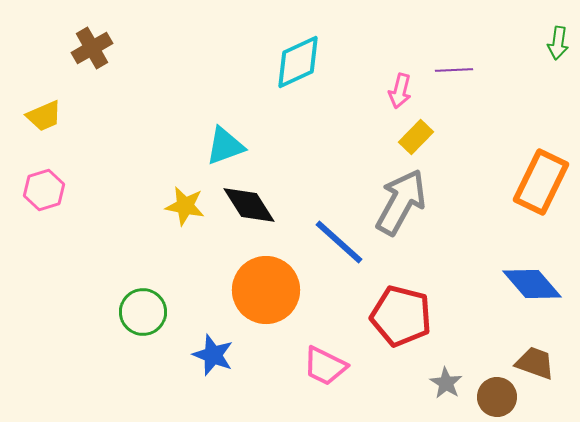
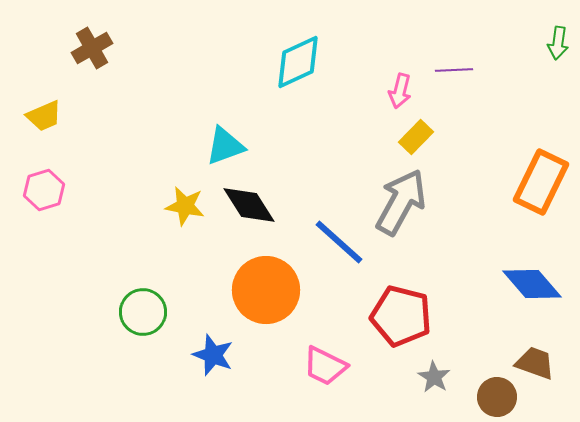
gray star: moved 12 px left, 6 px up
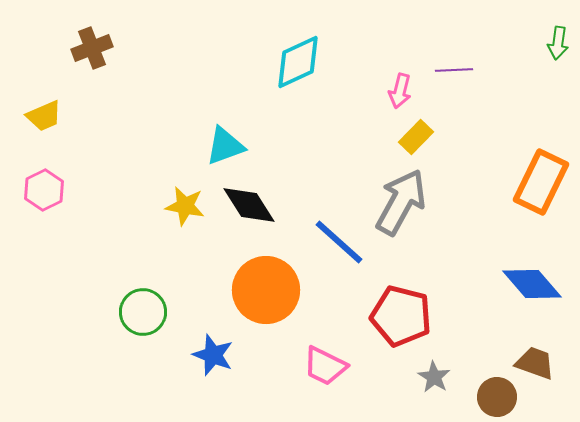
brown cross: rotated 9 degrees clockwise
pink hexagon: rotated 9 degrees counterclockwise
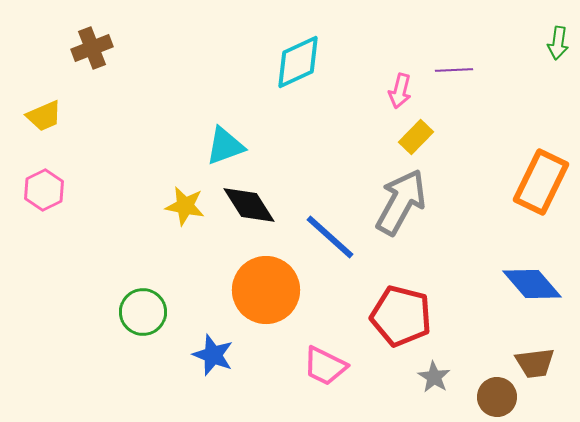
blue line: moved 9 px left, 5 px up
brown trapezoid: rotated 153 degrees clockwise
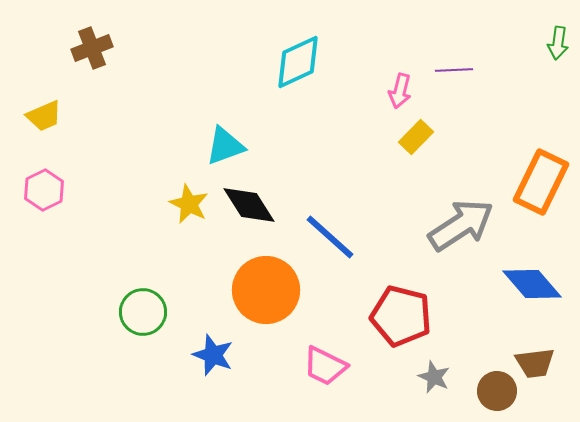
gray arrow: moved 60 px right, 23 px down; rotated 28 degrees clockwise
yellow star: moved 4 px right, 2 px up; rotated 15 degrees clockwise
gray star: rotated 8 degrees counterclockwise
brown circle: moved 6 px up
